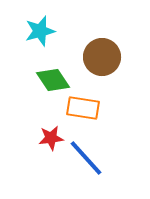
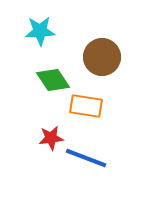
cyan star: rotated 12 degrees clockwise
orange rectangle: moved 3 px right, 2 px up
blue line: rotated 27 degrees counterclockwise
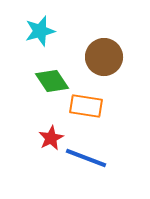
cyan star: rotated 12 degrees counterclockwise
brown circle: moved 2 px right
green diamond: moved 1 px left, 1 px down
red star: rotated 20 degrees counterclockwise
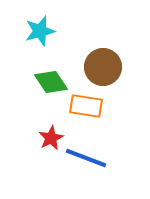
brown circle: moved 1 px left, 10 px down
green diamond: moved 1 px left, 1 px down
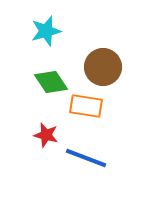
cyan star: moved 6 px right
red star: moved 5 px left, 3 px up; rotated 30 degrees counterclockwise
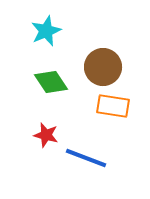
cyan star: rotated 8 degrees counterclockwise
orange rectangle: moved 27 px right
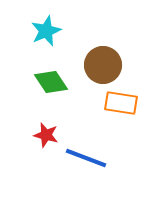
brown circle: moved 2 px up
orange rectangle: moved 8 px right, 3 px up
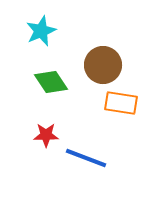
cyan star: moved 5 px left
red star: rotated 15 degrees counterclockwise
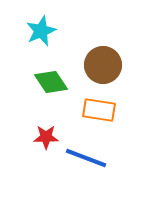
orange rectangle: moved 22 px left, 7 px down
red star: moved 2 px down
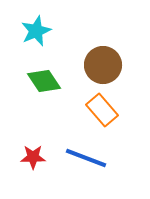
cyan star: moved 5 px left
green diamond: moved 7 px left, 1 px up
orange rectangle: moved 3 px right; rotated 40 degrees clockwise
red star: moved 13 px left, 20 px down
